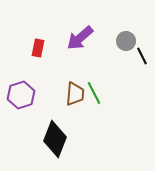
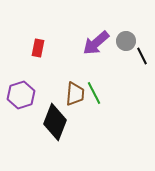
purple arrow: moved 16 px right, 5 px down
black diamond: moved 17 px up
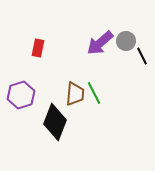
purple arrow: moved 4 px right
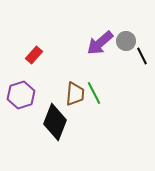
red rectangle: moved 4 px left, 7 px down; rotated 30 degrees clockwise
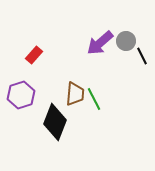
green line: moved 6 px down
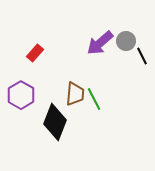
red rectangle: moved 1 px right, 2 px up
purple hexagon: rotated 12 degrees counterclockwise
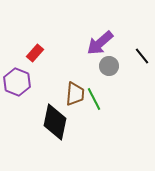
gray circle: moved 17 px left, 25 px down
black line: rotated 12 degrees counterclockwise
purple hexagon: moved 4 px left, 13 px up; rotated 8 degrees counterclockwise
black diamond: rotated 9 degrees counterclockwise
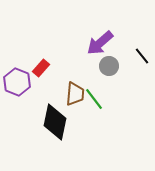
red rectangle: moved 6 px right, 15 px down
green line: rotated 10 degrees counterclockwise
